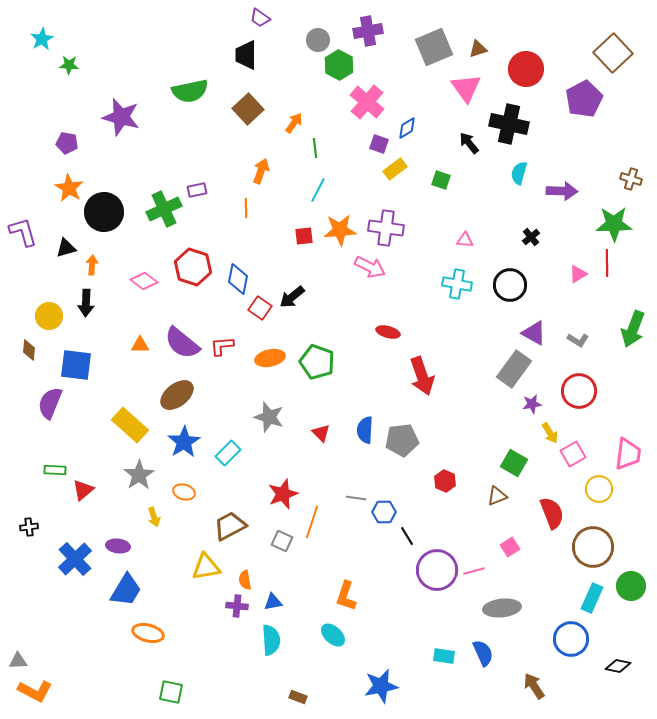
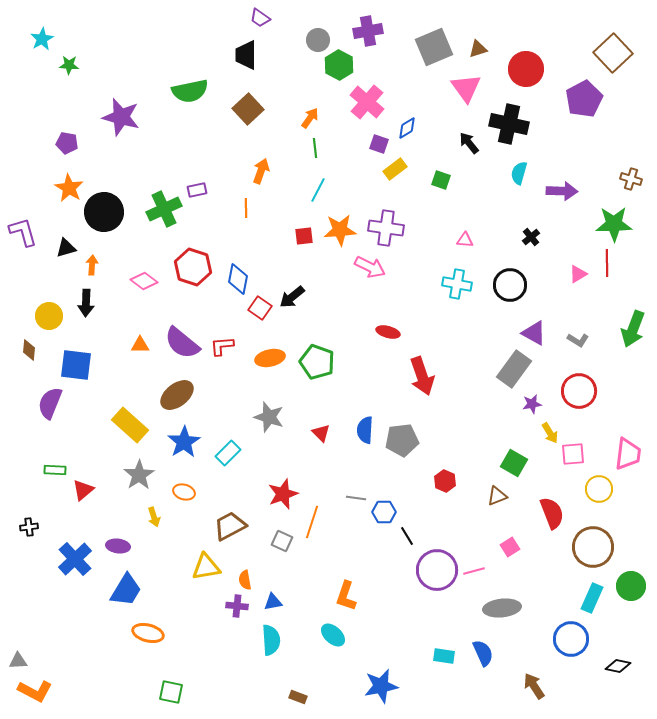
orange arrow at (294, 123): moved 16 px right, 5 px up
pink square at (573, 454): rotated 25 degrees clockwise
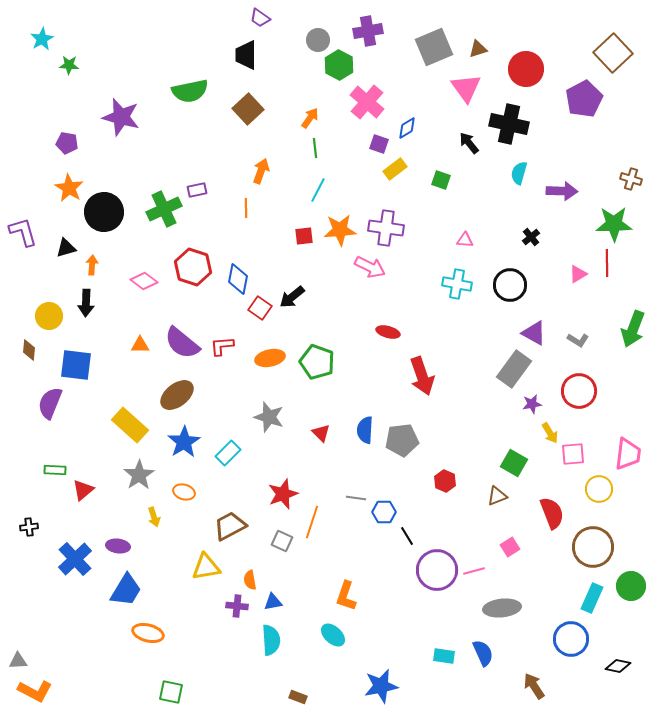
orange semicircle at (245, 580): moved 5 px right
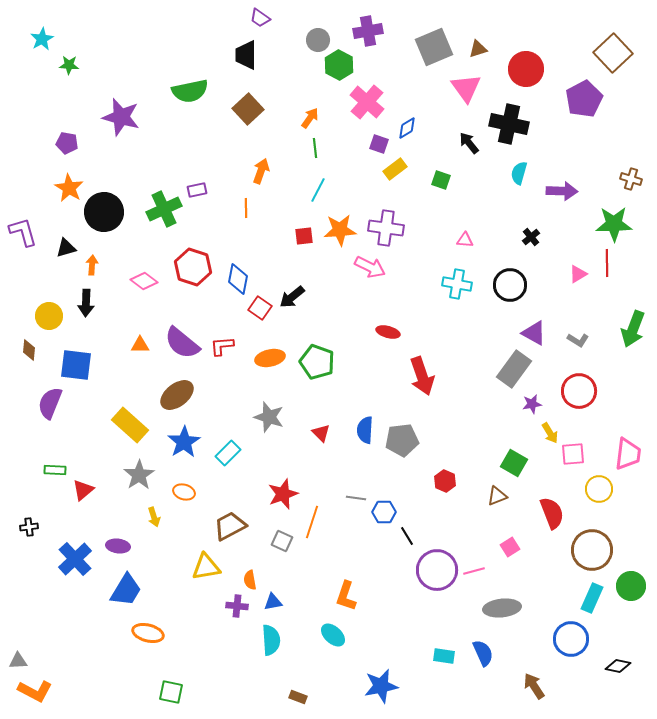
brown circle at (593, 547): moved 1 px left, 3 px down
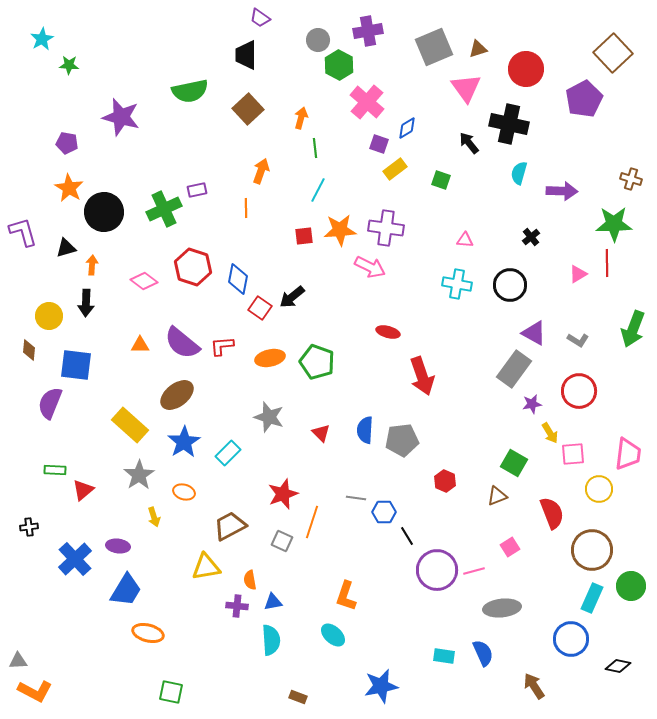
orange arrow at (310, 118): moved 9 px left; rotated 20 degrees counterclockwise
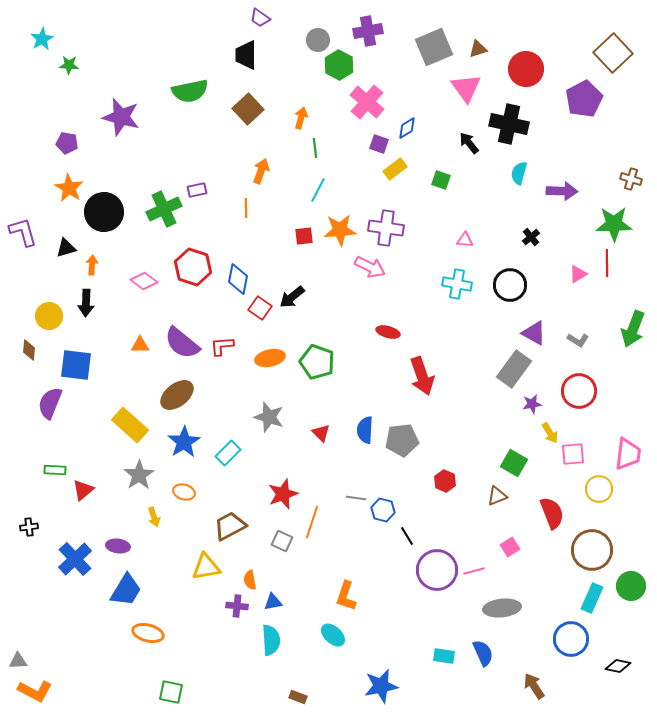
blue hexagon at (384, 512): moved 1 px left, 2 px up; rotated 15 degrees clockwise
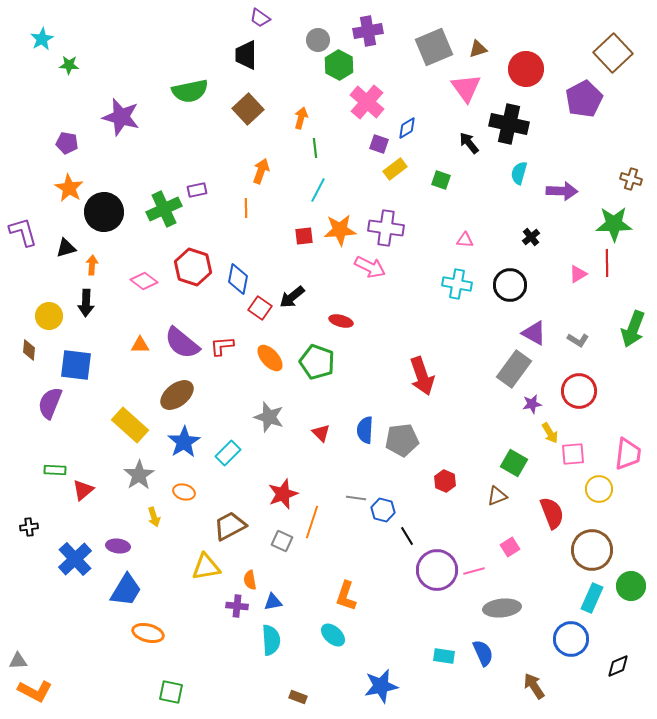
red ellipse at (388, 332): moved 47 px left, 11 px up
orange ellipse at (270, 358): rotated 60 degrees clockwise
black diamond at (618, 666): rotated 35 degrees counterclockwise
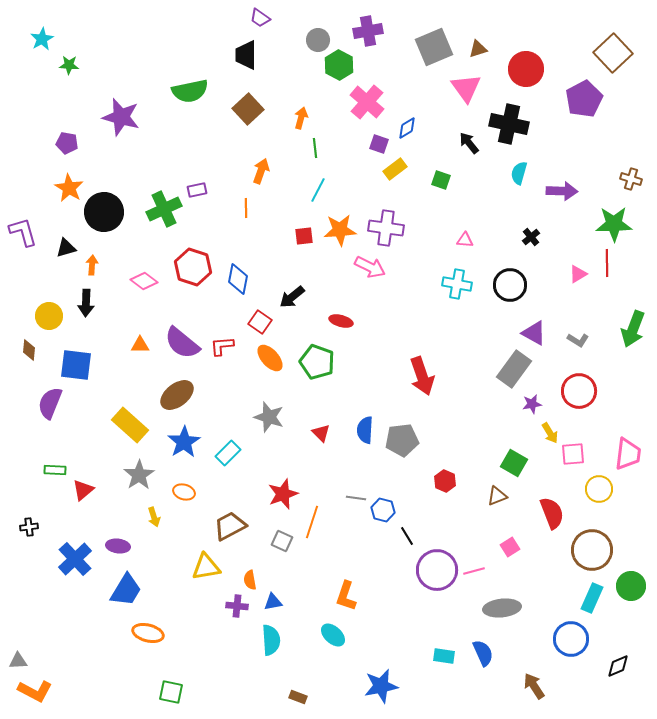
red square at (260, 308): moved 14 px down
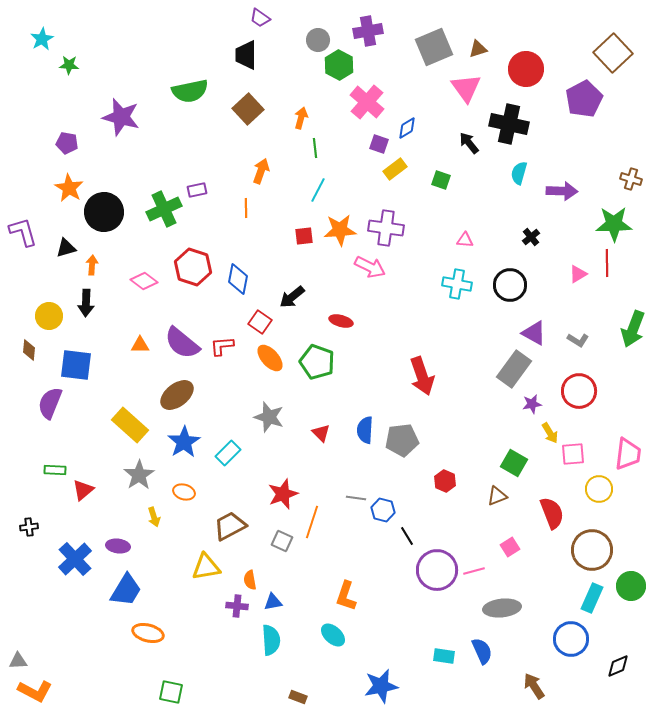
blue semicircle at (483, 653): moved 1 px left, 2 px up
